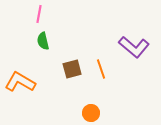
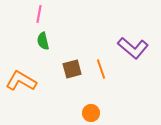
purple L-shape: moved 1 px left, 1 px down
orange L-shape: moved 1 px right, 1 px up
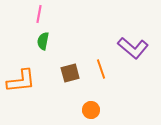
green semicircle: rotated 24 degrees clockwise
brown square: moved 2 px left, 4 px down
orange L-shape: rotated 144 degrees clockwise
orange circle: moved 3 px up
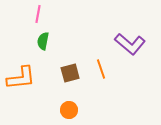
pink line: moved 1 px left
purple L-shape: moved 3 px left, 4 px up
orange L-shape: moved 3 px up
orange circle: moved 22 px left
